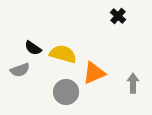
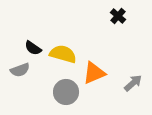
gray arrow: rotated 48 degrees clockwise
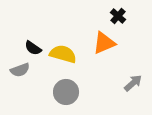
orange triangle: moved 10 px right, 30 px up
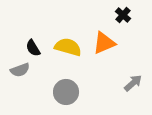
black cross: moved 5 px right, 1 px up
black semicircle: rotated 24 degrees clockwise
yellow semicircle: moved 5 px right, 7 px up
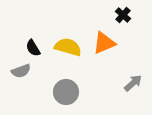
gray semicircle: moved 1 px right, 1 px down
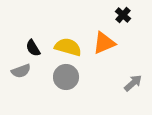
gray circle: moved 15 px up
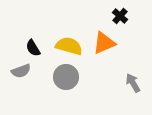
black cross: moved 3 px left, 1 px down
yellow semicircle: moved 1 px right, 1 px up
gray arrow: rotated 78 degrees counterclockwise
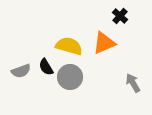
black semicircle: moved 13 px right, 19 px down
gray circle: moved 4 px right
